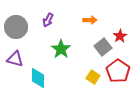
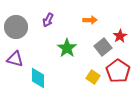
green star: moved 6 px right, 1 px up
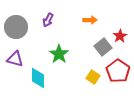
green star: moved 8 px left, 6 px down
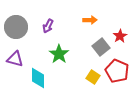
purple arrow: moved 6 px down
gray square: moved 2 px left
red pentagon: moved 1 px left; rotated 10 degrees counterclockwise
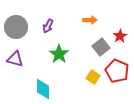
cyan diamond: moved 5 px right, 11 px down
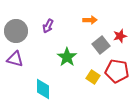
gray circle: moved 4 px down
red star: rotated 16 degrees clockwise
gray square: moved 2 px up
green star: moved 8 px right, 3 px down
red pentagon: rotated 15 degrees counterclockwise
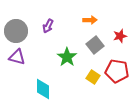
gray square: moved 6 px left
purple triangle: moved 2 px right, 2 px up
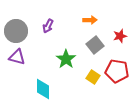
green star: moved 1 px left, 2 px down
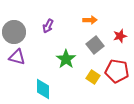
gray circle: moved 2 px left, 1 px down
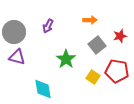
gray square: moved 2 px right
cyan diamond: rotated 10 degrees counterclockwise
